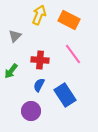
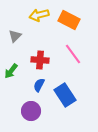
yellow arrow: rotated 126 degrees counterclockwise
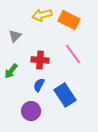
yellow arrow: moved 3 px right
